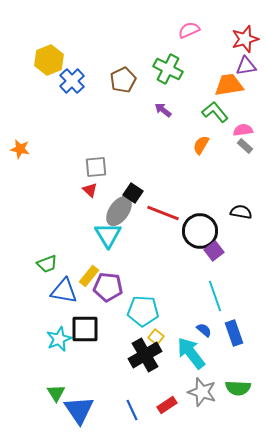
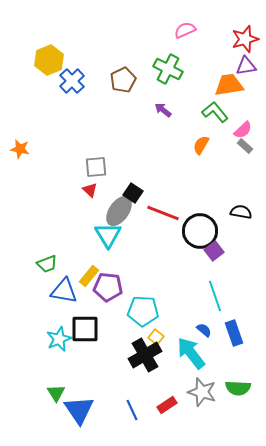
pink semicircle at (189, 30): moved 4 px left
pink semicircle at (243, 130): rotated 144 degrees clockwise
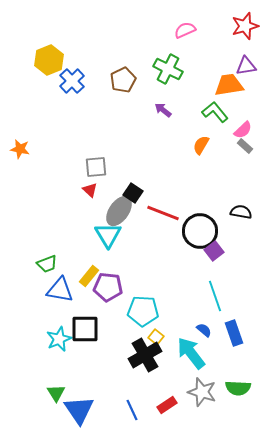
red star at (245, 39): moved 13 px up
blue triangle at (64, 291): moved 4 px left, 1 px up
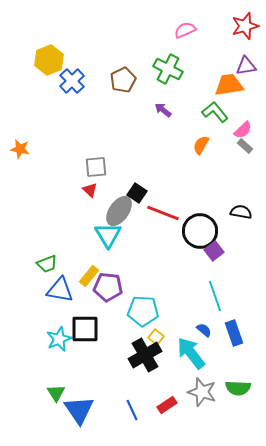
black square at (133, 193): moved 4 px right
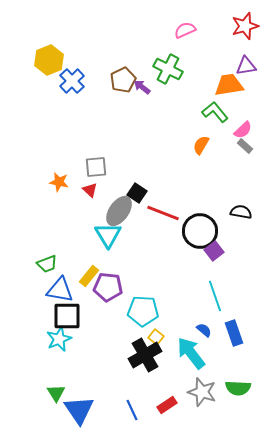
purple arrow at (163, 110): moved 21 px left, 23 px up
orange star at (20, 149): moved 39 px right, 33 px down
black square at (85, 329): moved 18 px left, 13 px up
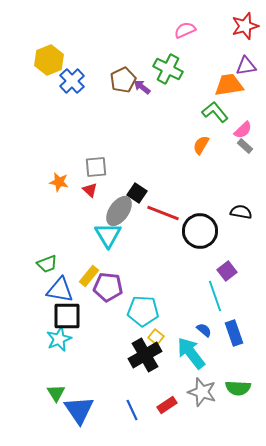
purple square at (214, 251): moved 13 px right, 20 px down
